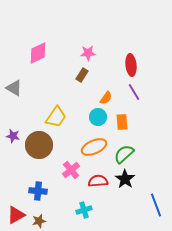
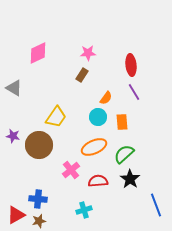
black star: moved 5 px right
blue cross: moved 8 px down
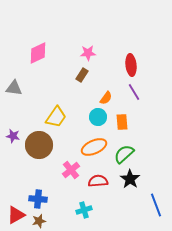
gray triangle: rotated 24 degrees counterclockwise
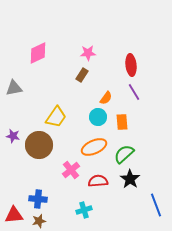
gray triangle: rotated 18 degrees counterclockwise
red triangle: moved 2 px left; rotated 24 degrees clockwise
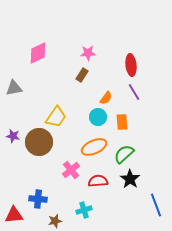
brown circle: moved 3 px up
brown star: moved 16 px right
